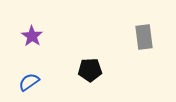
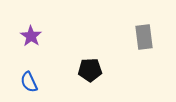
purple star: moved 1 px left
blue semicircle: rotated 80 degrees counterclockwise
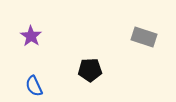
gray rectangle: rotated 65 degrees counterclockwise
blue semicircle: moved 5 px right, 4 px down
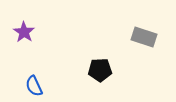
purple star: moved 7 px left, 4 px up
black pentagon: moved 10 px right
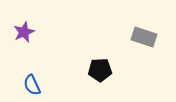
purple star: rotated 15 degrees clockwise
blue semicircle: moved 2 px left, 1 px up
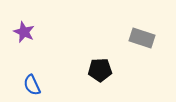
purple star: rotated 25 degrees counterclockwise
gray rectangle: moved 2 px left, 1 px down
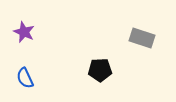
blue semicircle: moved 7 px left, 7 px up
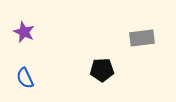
gray rectangle: rotated 25 degrees counterclockwise
black pentagon: moved 2 px right
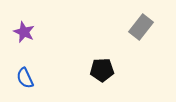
gray rectangle: moved 1 px left, 11 px up; rotated 45 degrees counterclockwise
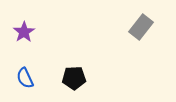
purple star: rotated 15 degrees clockwise
black pentagon: moved 28 px left, 8 px down
